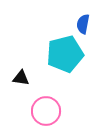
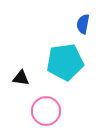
cyan pentagon: moved 8 px down; rotated 6 degrees clockwise
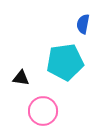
pink circle: moved 3 px left
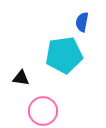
blue semicircle: moved 1 px left, 2 px up
cyan pentagon: moved 1 px left, 7 px up
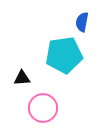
black triangle: moved 1 px right; rotated 12 degrees counterclockwise
pink circle: moved 3 px up
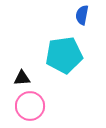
blue semicircle: moved 7 px up
pink circle: moved 13 px left, 2 px up
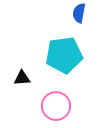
blue semicircle: moved 3 px left, 2 px up
pink circle: moved 26 px right
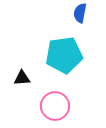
blue semicircle: moved 1 px right
pink circle: moved 1 px left
